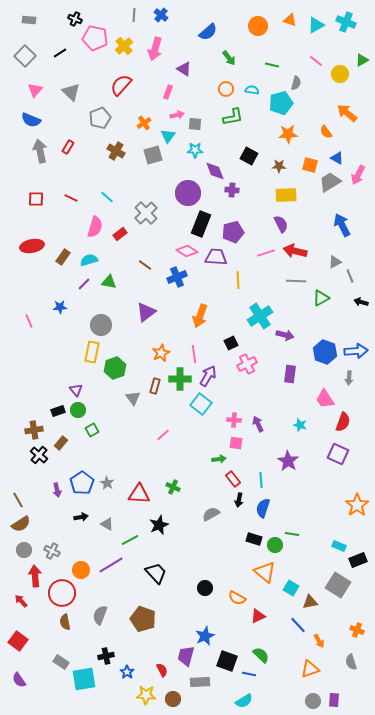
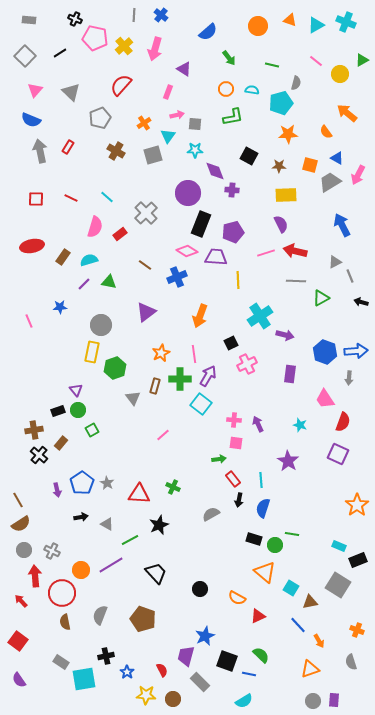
black circle at (205, 588): moved 5 px left, 1 px down
gray rectangle at (200, 682): rotated 48 degrees clockwise
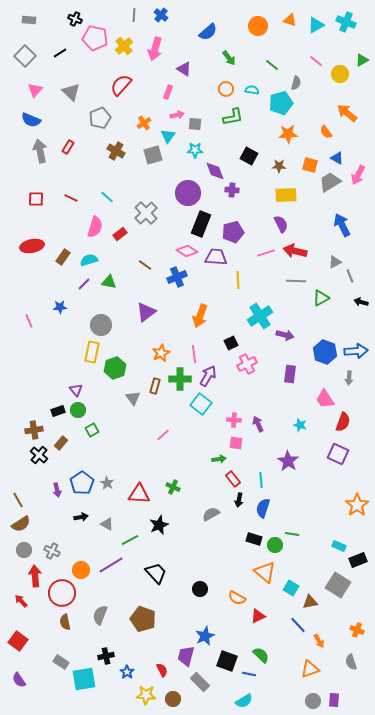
green line at (272, 65): rotated 24 degrees clockwise
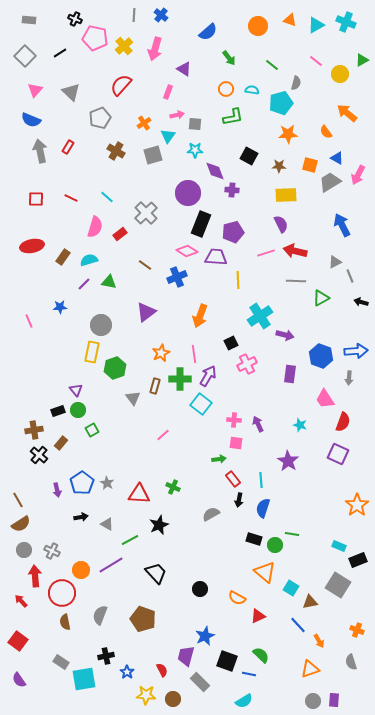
blue hexagon at (325, 352): moved 4 px left, 4 px down
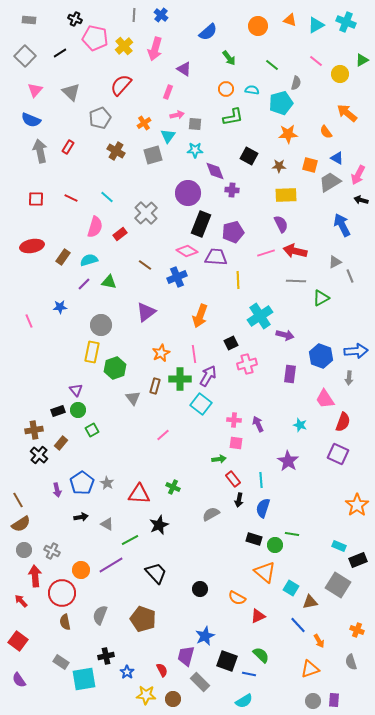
black arrow at (361, 302): moved 102 px up
pink cross at (247, 364): rotated 12 degrees clockwise
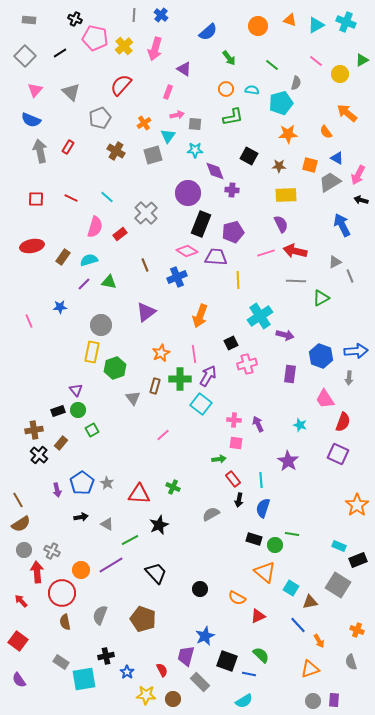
brown line at (145, 265): rotated 32 degrees clockwise
red arrow at (35, 576): moved 2 px right, 4 px up
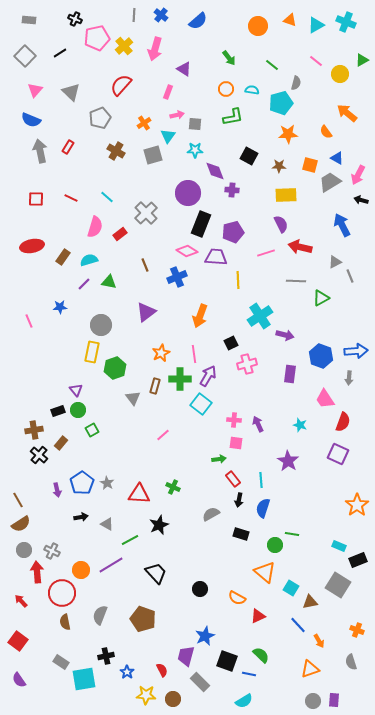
blue semicircle at (208, 32): moved 10 px left, 11 px up
pink pentagon at (95, 38): moved 2 px right; rotated 25 degrees counterclockwise
red arrow at (295, 251): moved 5 px right, 4 px up
black rectangle at (254, 539): moved 13 px left, 5 px up
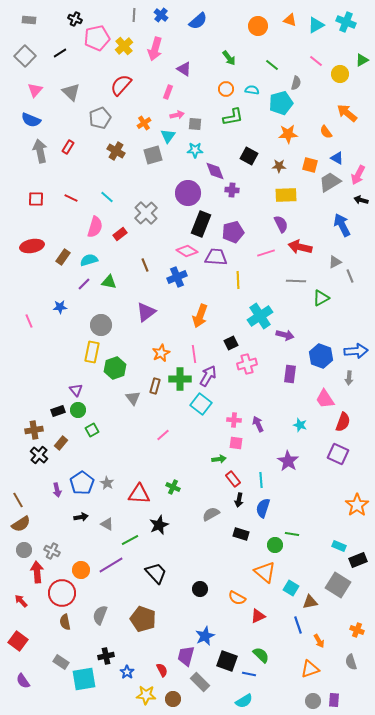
blue line at (298, 625): rotated 24 degrees clockwise
purple semicircle at (19, 680): moved 4 px right, 1 px down
